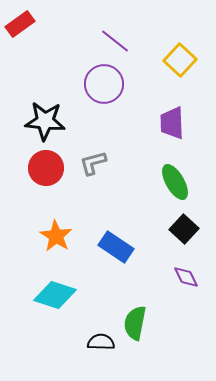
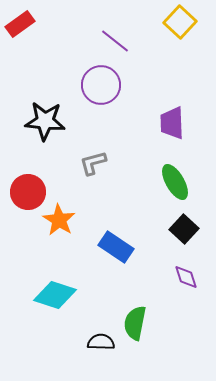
yellow square: moved 38 px up
purple circle: moved 3 px left, 1 px down
red circle: moved 18 px left, 24 px down
orange star: moved 3 px right, 16 px up
purple diamond: rotated 8 degrees clockwise
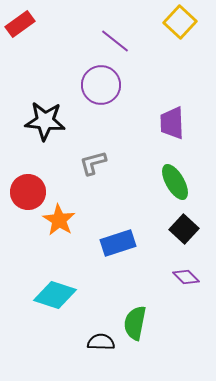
blue rectangle: moved 2 px right, 4 px up; rotated 52 degrees counterclockwise
purple diamond: rotated 28 degrees counterclockwise
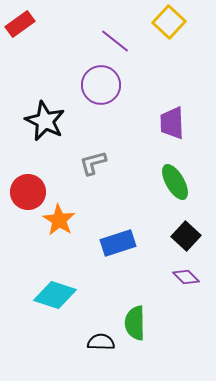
yellow square: moved 11 px left
black star: rotated 21 degrees clockwise
black square: moved 2 px right, 7 px down
green semicircle: rotated 12 degrees counterclockwise
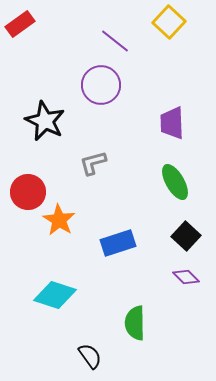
black semicircle: moved 11 px left, 14 px down; rotated 52 degrees clockwise
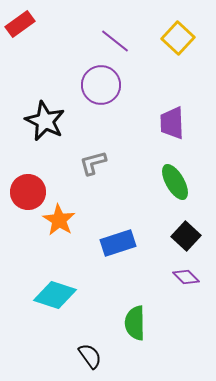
yellow square: moved 9 px right, 16 px down
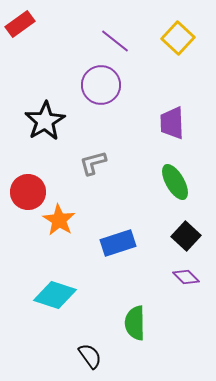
black star: rotated 15 degrees clockwise
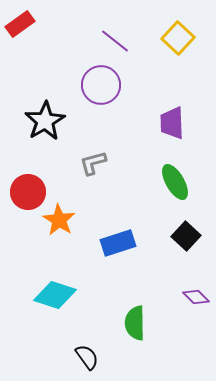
purple diamond: moved 10 px right, 20 px down
black semicircle: moved 3 px left, 1 px down
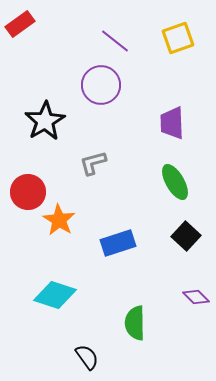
yellow square: rotated 28 degrees clockwise
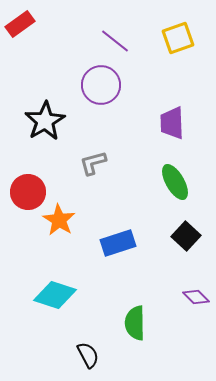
black semicircle: moved 1 px right, 2 px up; rotated 8 degrees clockwise
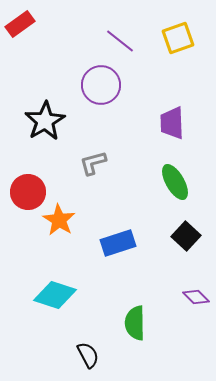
purple line: moved 5 px right
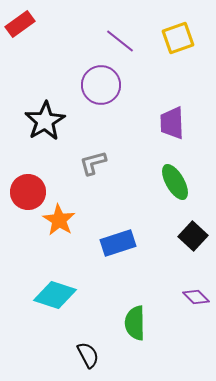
black square: moved 7 px right
